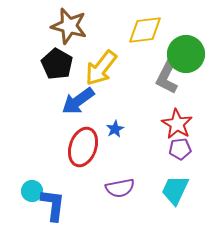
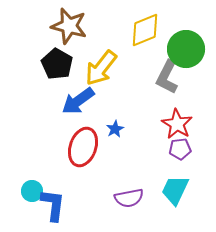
yellow diamond: rotated 15 degrees counterclockwise
green circle: moved 5 px up
purple semicircle: moved 9 px right, 10 px down
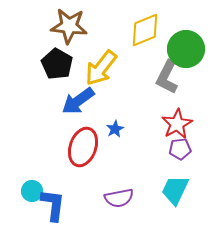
brown star: rotated 9 degrees counterclockwise
red star: rotated 12 degrees clockwise
purple semicircle: moved 10 px left
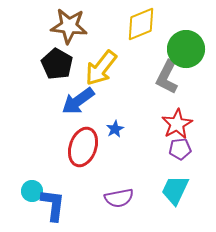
yellow diamond: moved 4 px left, 6 px up
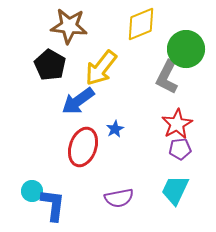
black pentagon: moved 7 px left, 1 px down
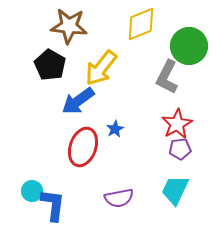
green circle: moved 3 px right, 3 px up
